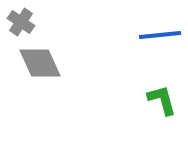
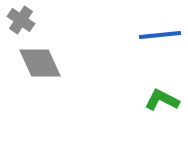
gray cross: moved 2 px up
green L-shape: rotated 48 degrees counterclockwise
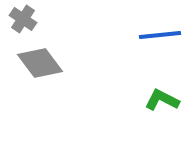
gray cross: moved 2 px right, 1 px up
gray diamond: rotated 12 degrees counterclockwise
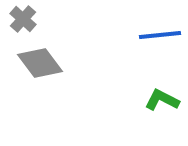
gray cross: rotated 8 degrees clockwise
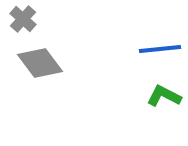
blue line: moved 14 px down
green L-shape: moved 2 px right, 4 px up
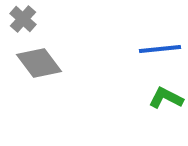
gray diamond: moved 1 px left
green L-shape: moved 2 px right, 2 px down
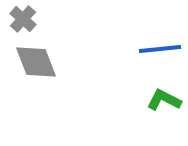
gray diamond: moved 3 px left, 1 px up; rotated 15 degrees clockwise
green L-shape: moved 2 px left, 2 px down
